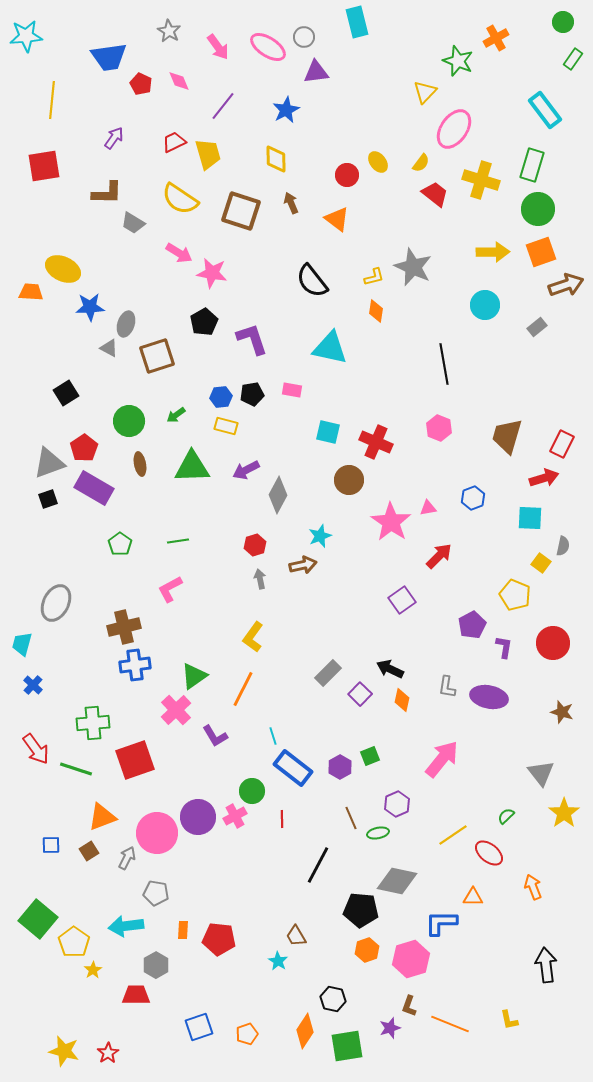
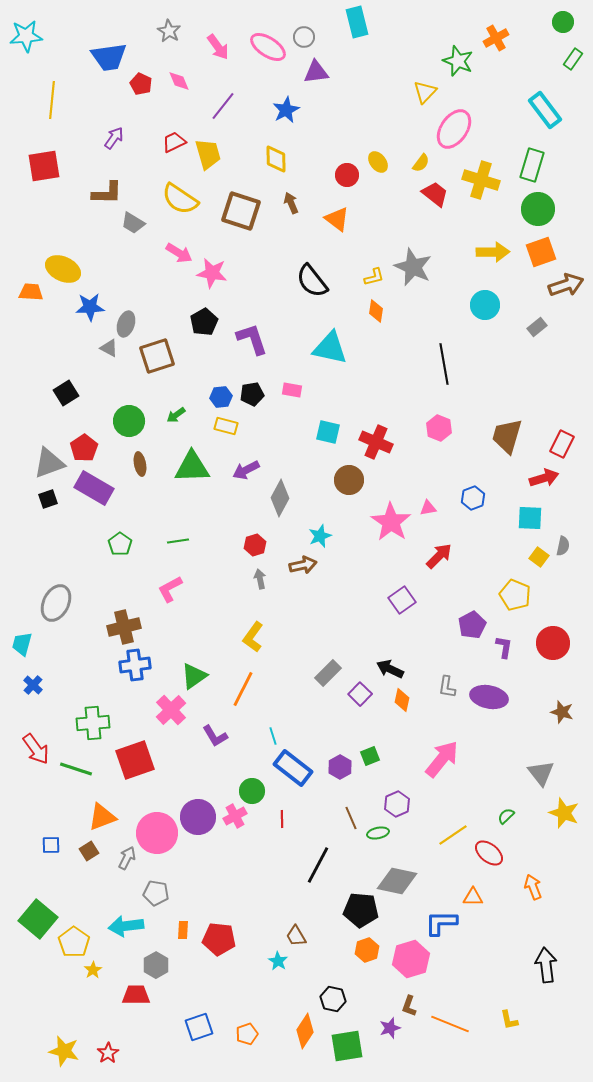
gray diamond at (278, 495): moved 2 px right, 3 px down
yellow square at (541, 563): moved 2 px left, 6 px up
pink cross at (176, 710): moved 5 px left
yellow star at (564, 813): rotated 16 degrees counterclockwise
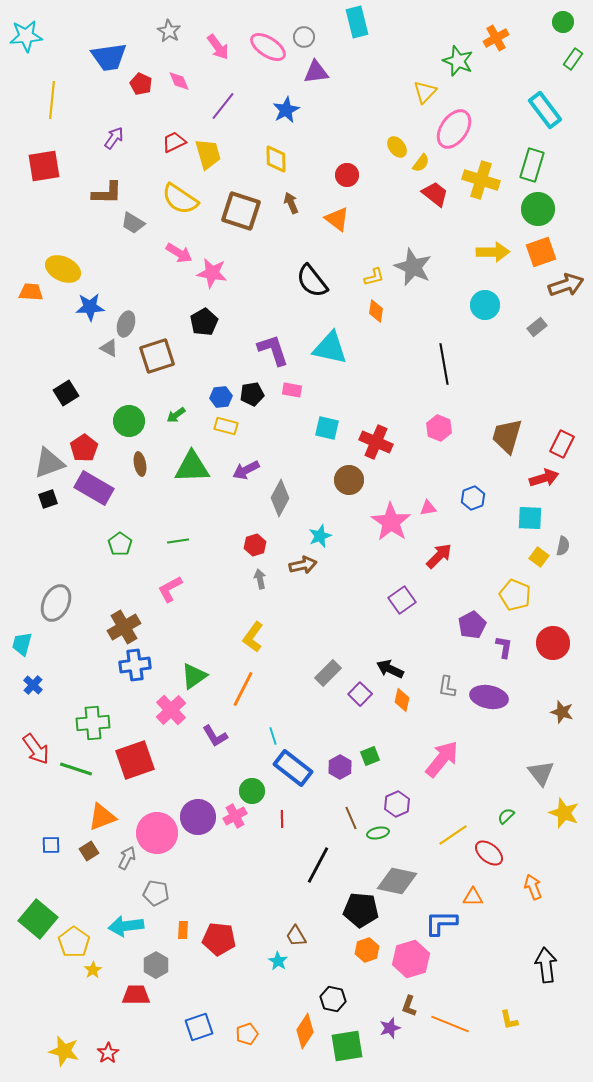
yellow ellipse at (378, 162): moved 19 px right, 15 px up
purple L-shape at (252, 339): moved 21 px right, 11 px down
cyan square at (328, 432): moved 1 px left, 4 px up
brown cross at (124, 627): rotated 16 degrees counterclockwise
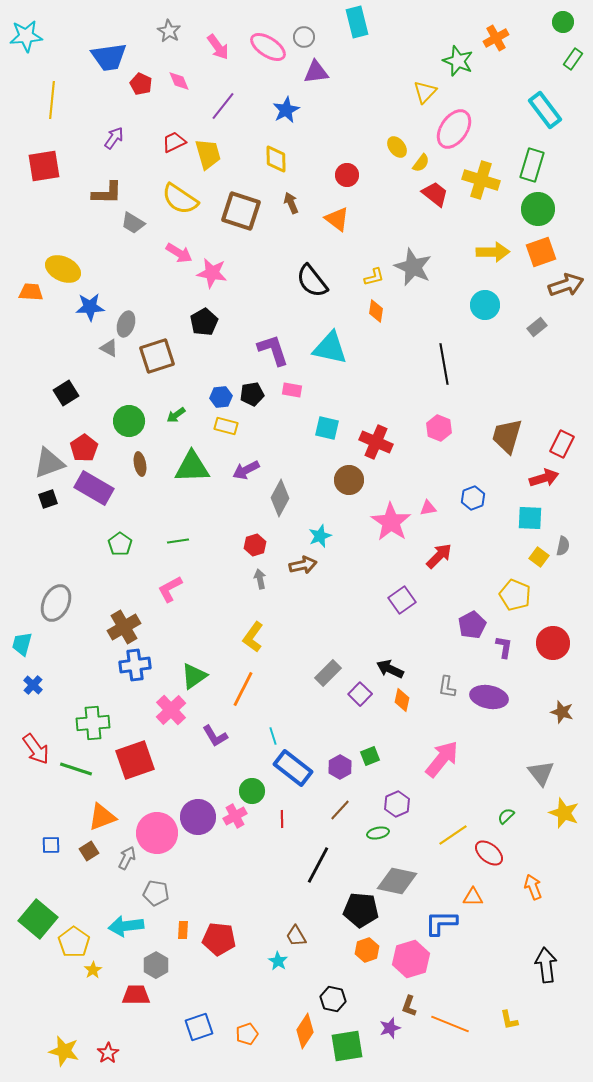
brown line at (351, 818): moved 11 px left, 8 px up; rotated 65 degrees clockwise
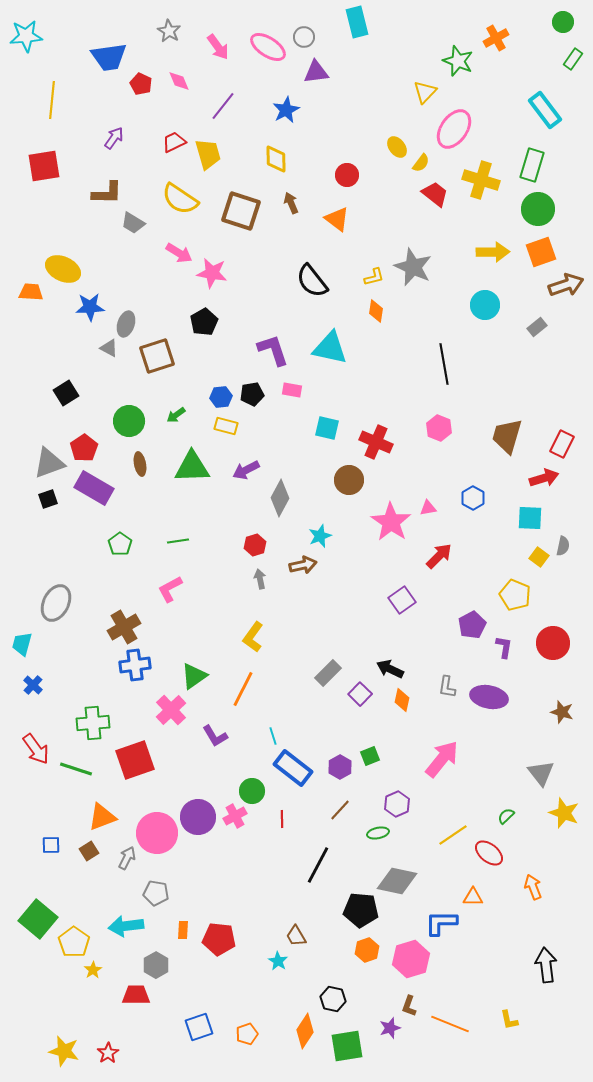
blue hexagon at (473, 498): rotated 10 degrees counterclockwise
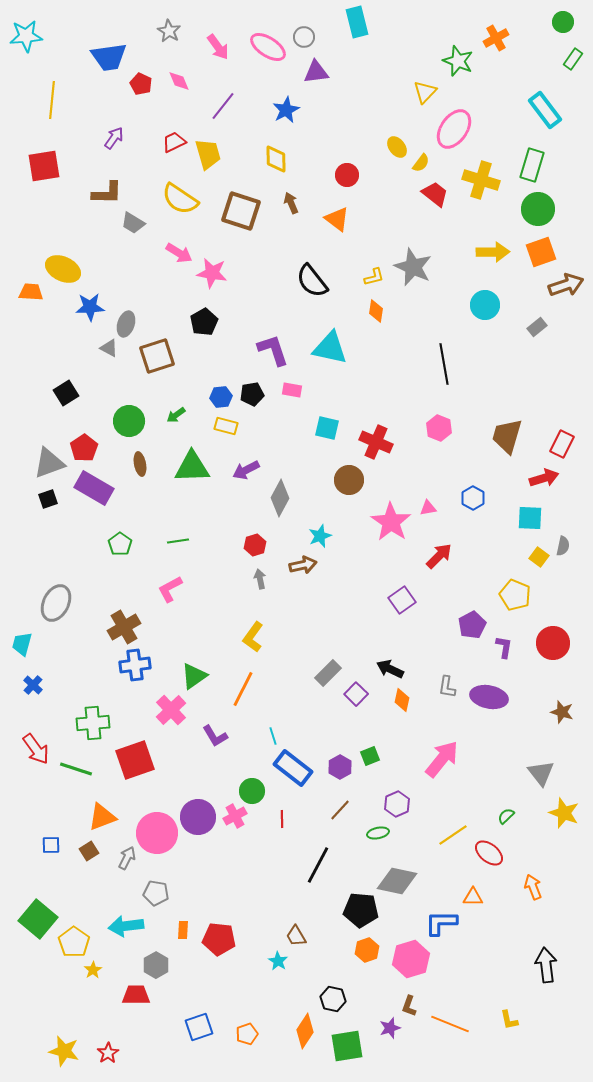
purple square at (360, 694): moved 4 px left
